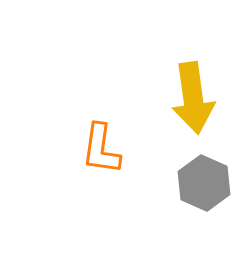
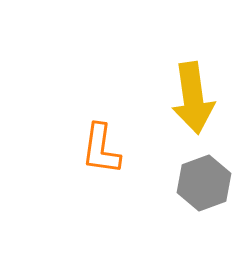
gray hexagon: rotated 16 degrees clockwise
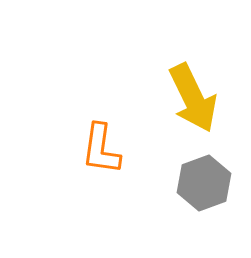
yellow arrow: rotated 18 degrees counterclockwise
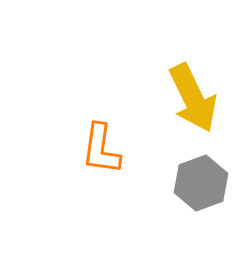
gray hexagon: moved 3 px left
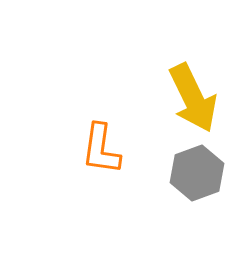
gray hexagon: moved 4 px left, 10 px up
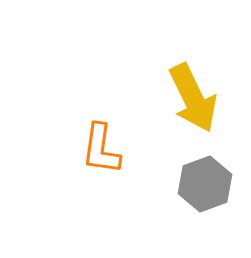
gray hexagon: moved 8 px right, 11 px down
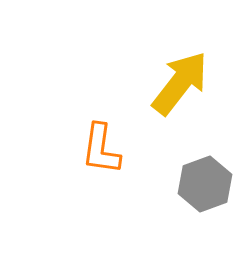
yellow arrow: moved 13 px left, 15 px up; rotated 116 degrees counterclockwise
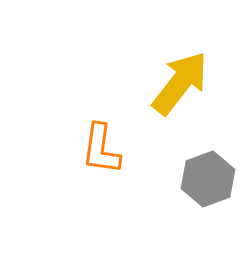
gray hexagon: moved 3 px right, 5 px up
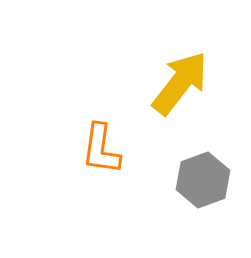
gray hexagon: moved 5 px left, 1 px down
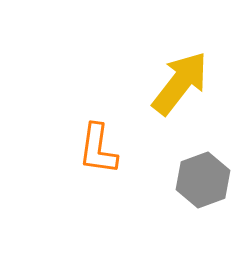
orange L-shape: moved 3 px left
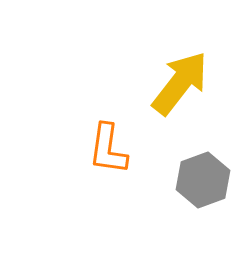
orange L-shape: moved 10 px right
